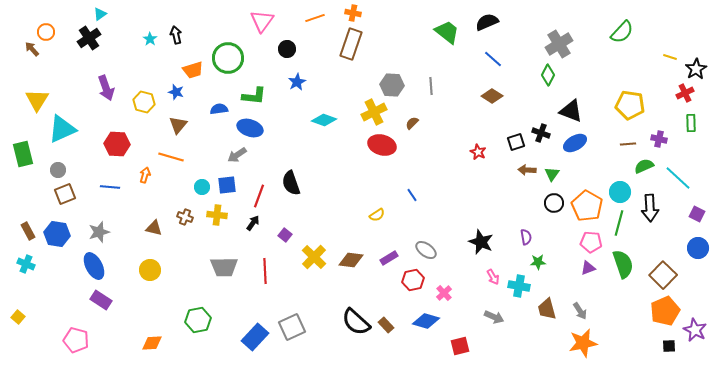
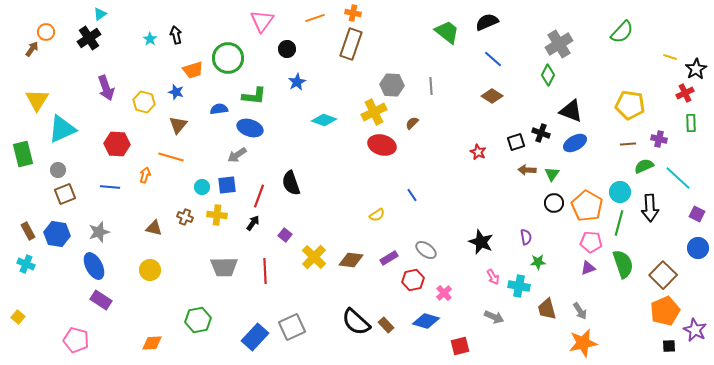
brown arrow at (32, 49): rotated 77 degrees clockwise
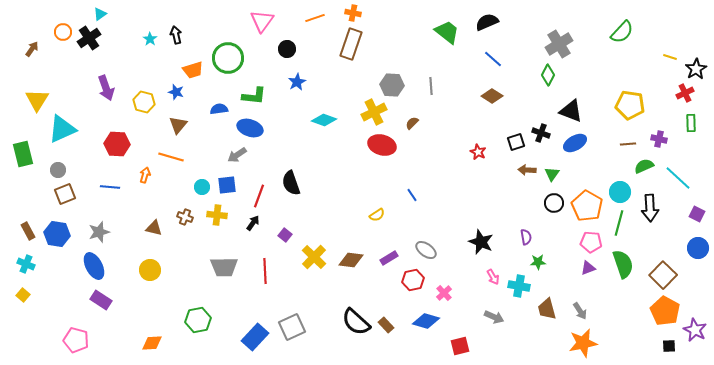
orange circle at (46, 32): moved 17 px right
orange pentagon at (665, 311): rotated 20 degrees counterclockwise
yellow square at (18, 317): moved 5 px right, 22 px up
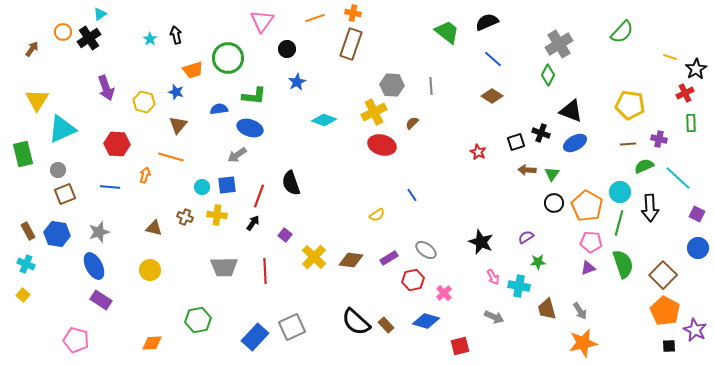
purple semicircle at (526, 237): rotated 112 degrees counterclockwise
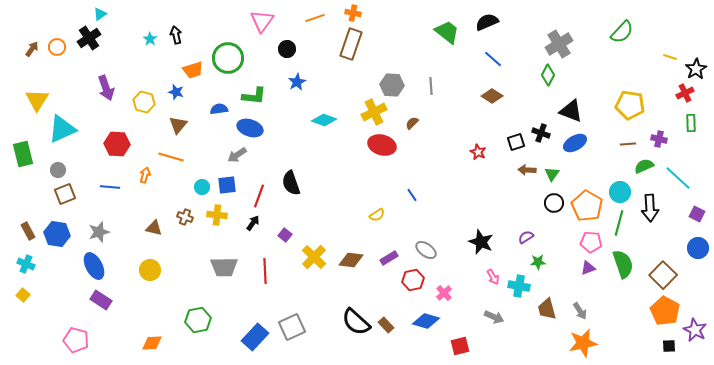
orange circle at (63, 32): moved 6 px left, 15 px down
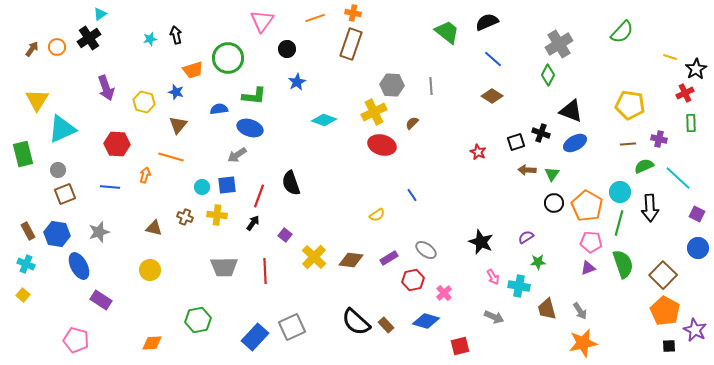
cyan star at (150, 39): rotated 24 degrees clockwise
blue ellipse at (94, 266): moved 15 px left
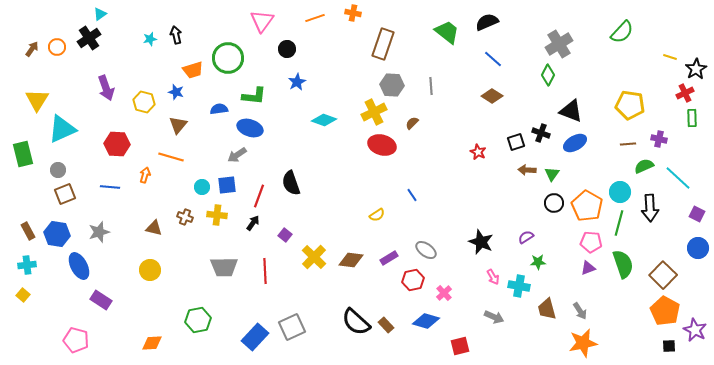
brown rectangle at (351, 44): moved 32 px right
green rectangle at (691, 123): moved 1 px right, 5 px up
cyan cross at (26, 264): moved 1 px right, 1 px down; rotated 30 degrees counterclockwise
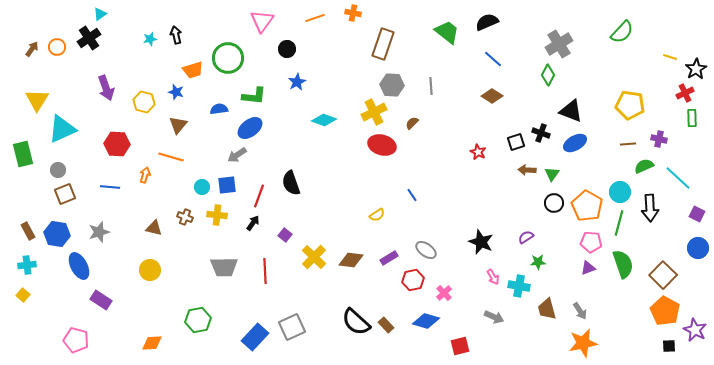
blue ellipse at (250, 128): rotated 55 degrees counterclockwise
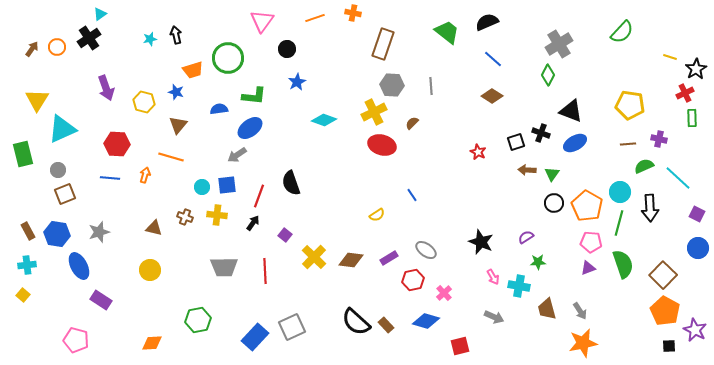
blue line at (110, 187): moved 9 px up
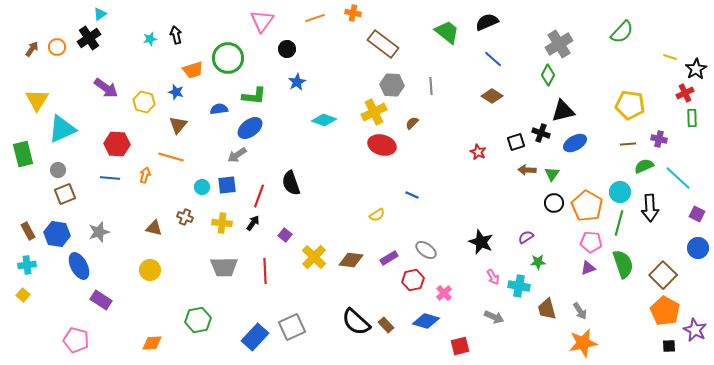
brown rectangle at (383, 44): rotated 72 degrees counterclockwise
purple arrow at (106, 88): rotated 35 degrees counterclockwise
black triangle at (571, 111): moved 8 px left; rotated 35 degrees counterclockwise
blue line at (412, 195): rotated 32 degrees counterclockwise
yellow cross at (217, 215): moved 5 px right, 8 px down
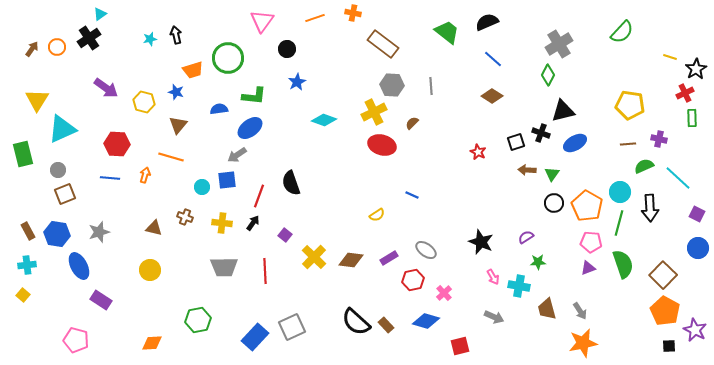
blue square at (227, 185): moved 5 px up
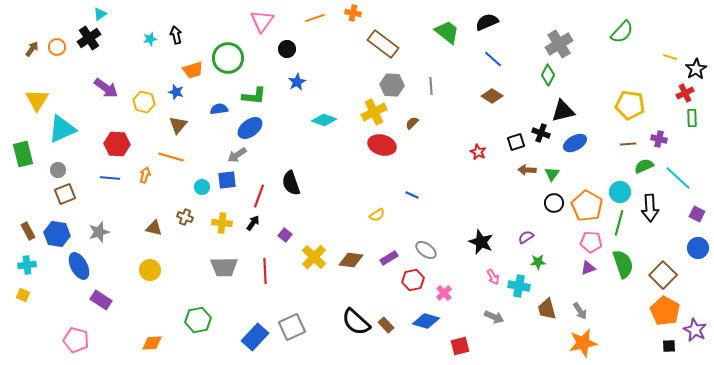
yellow square at (23, 295): rotated 16 degrees counterclockwise
